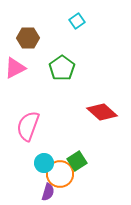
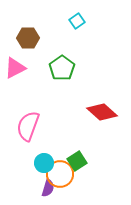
purple semicircle: moved 4 px up
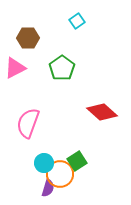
pink semicircle: moved 3 px up
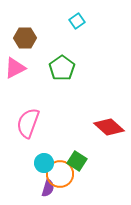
brown hexagon: moved 3 px left
red diamond: moved 7 px right, 15 px down
green square: rotated 24 degrees counterclockwise
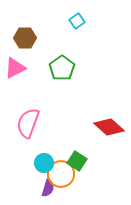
orange circle: moved 1 px right
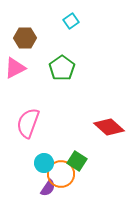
cyan square: moved 6 px left
purple semicircle: rotated 18 degrees clockwise
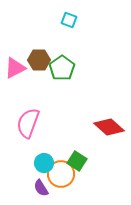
cyan square: moved 2 px left, 1 px up; rotated 35 degrees counterclockwise
brown hexagon: moved 14 px right, 22 px down
purple semicircle: moved 7 px left; rotated 114 degrees clockwise
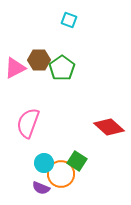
purple semicircle: rotated 36 degrees counterclockwise
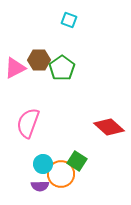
cyan circle: moved 1 px left, 1 px down
purple semicircle: moved 1 px left, 2 px up; rotated 24 degrees counterclockwise
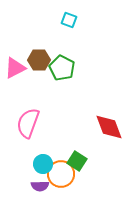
green pentagon: rotated 10 degrees counterclockwise
red diamond: rotated 28 degrees clockwise
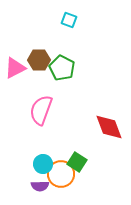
pink semicircle: moved 13 px right, 13 px up
green square: moved 1 px down
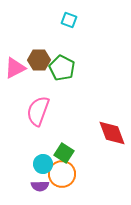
pink semicircle: moved 3 px left, 1 px down
red diamond: moved 3 px right, 6 px down
green square: moved 13 px left, 9 px up
orange circle: moved 1 px right
